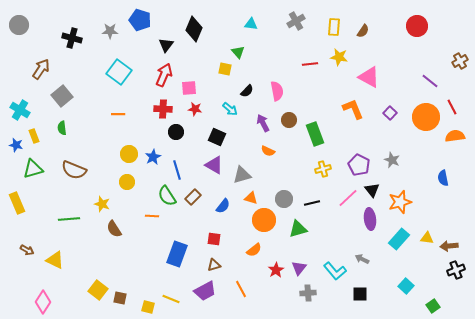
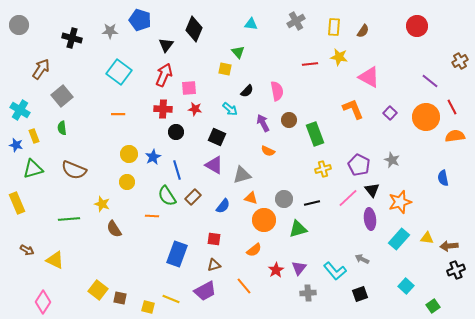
orange line at (241, 289): moved 3 px right, 3 px up; rotated 12 degrees counterclockwise
black square at (360, 294): rotated 21 degrees counterclockwise
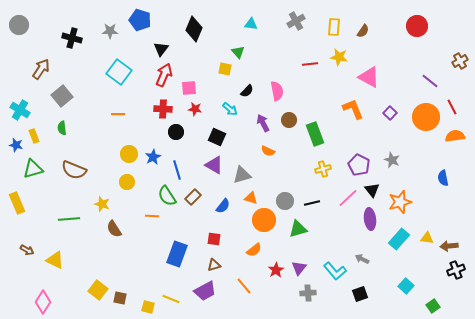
black triangle at (166, 45): moved 5 px left, 4 px down
gray circle at (284, 199): moved 1 px right, 2 px down
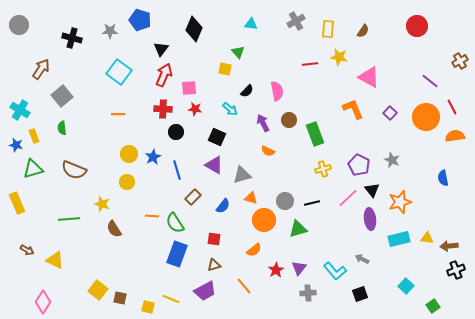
yellow rectangle at (334, 27): moved 6 px left, 2 px down
green semicircle at (167, 196): moved 8 px right, 27 px down
cyan rectangle at (399, 239): rotated 35 degrees clockwise
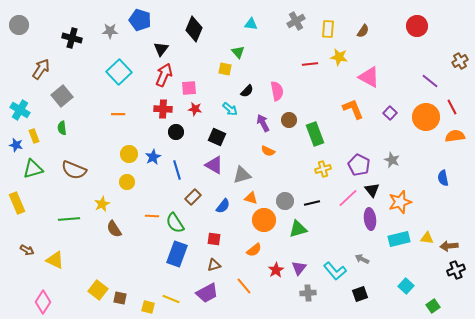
cyan square at (119, 72): rotated 10 degrees clockwise
yellow star at (102, 204): rotated 28 degrees clockwise
purple trapezoid at (205, 291): moved 2 px right, 2 px down
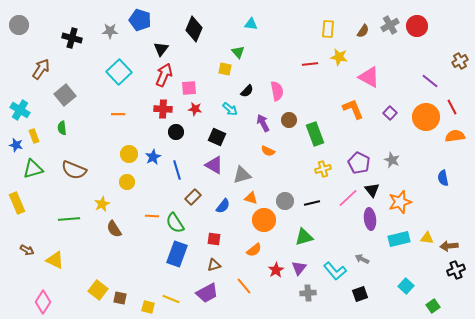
gray cross at (296, 21): moved 94 px right, 4 px down
gray square at (62, 96): moved 3 px right, 1 px up
purple pentagon at (359, 165): moved 2 px up
green triangle at (298, 229): moved 6 px right, 8 px down
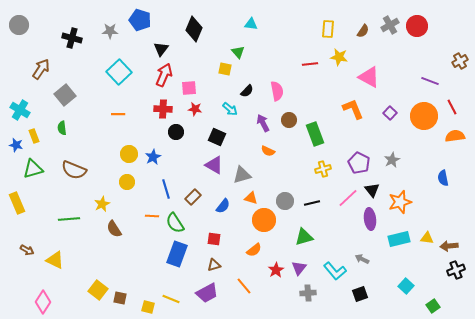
purple line at (430, 81): rotated 18 degrees counterclockwise
orange circle at (426, 117): moved 2 px left, 1 px up
gray star at (392, 160): rotated 21 degrees clockwise
blue line at (177, 170): moved 11 px left, 19 px down
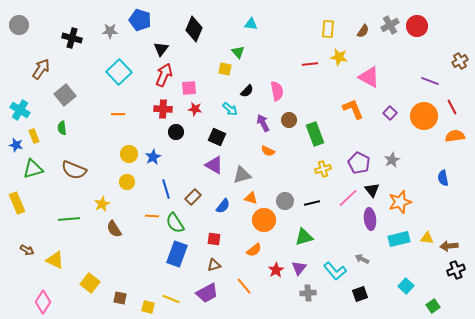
yellow square at (98, 290): moved 8 px left, 7 px up
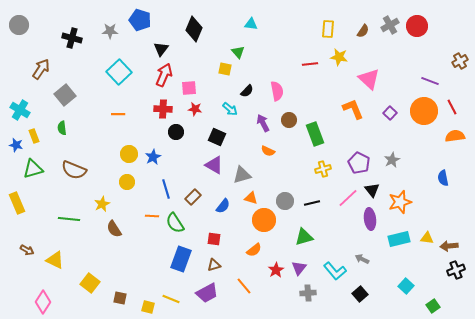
pink triangle at (369, 77): moved 2 px down; rotated 15 degrees clockwise
orange circle at (424, 116): moved 5 px up
green line at (69, 219): rotated 10 degrees clockwise
blue rectangle at (177, 254): moved 4 px right, 5 px down
black square at (360, 294): rotated 21 degrees counterclockwise
